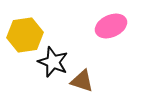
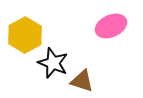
yellow hexagon: rotated 20 degrees counterclockwise
black star: moved 1 px down
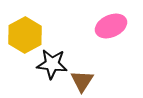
black star: moved 1 px left, 1 px down; rotated 16 degrees counterclockwise
brown triangle: rotated 45 degrees clockwise
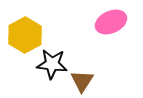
pink ellipse: moved 4 px up
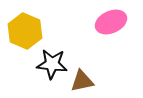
yellow hexagon: moved 4 px up; rotated 8 degrees counterclockwise
brown triangle: rotated 45 degrees clockwise
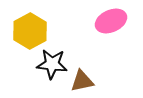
pink ellipse: moved 1 px up
yellow hexagon: moved 5 px right; rotated 8 degrees clockwise
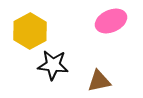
black star: moved 1 px right, 1 px down
brown triangle: moved 17 px right
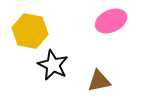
yellow hexagon: rotated 20 degrees counterclockwise
black star: rotated 20 degrees clockwise
